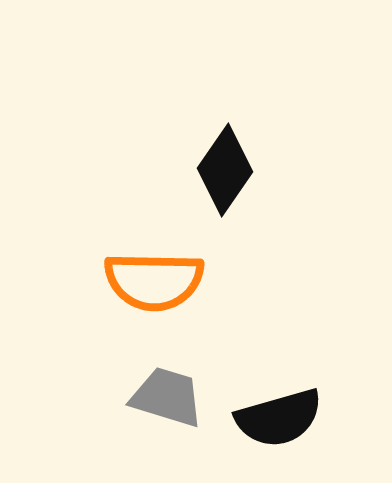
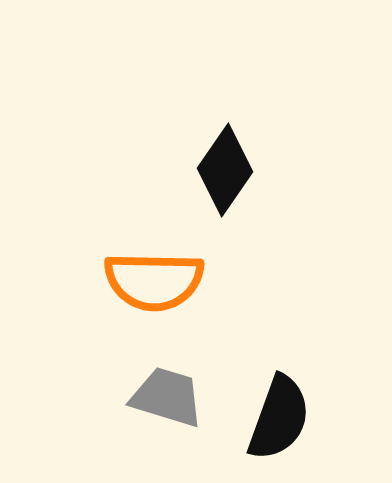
black semicircle: rotated 54 degrees counterclockwise
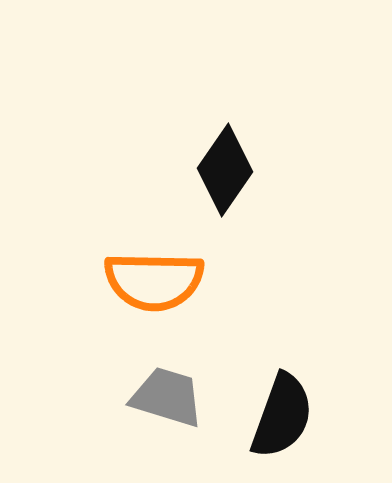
black semicircle: moved 3 px right, 2 px up
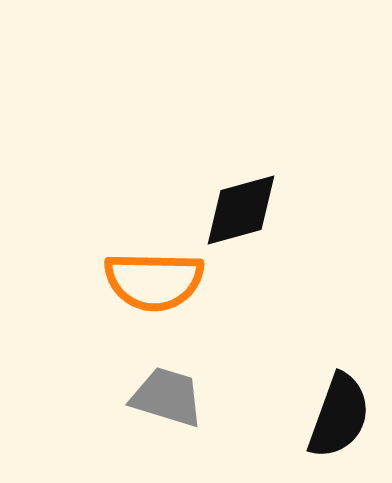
black diamond: moved 16 px right, 40 px down; rotated 40 degrees clockwise
black semicircle: moved 57 px right
